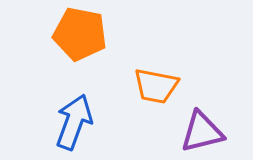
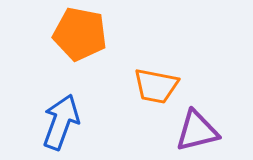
blue arrow: moved 13 px left
purple triangle: moved 5 px left, 1 px up
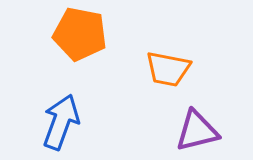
orange trapezoid: moved 12 px right, 17 px up
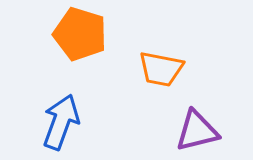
orange pentagon: rotated 6 degrees clockwise
orange trapezoid: moved 7 px left
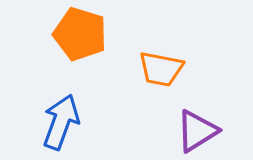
purple triangle: rotated 18 degrees counterclockwise
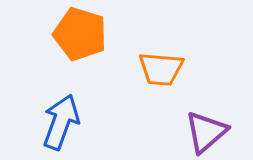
orange trapezoid: rotated 6 degrees counterclockwise
purple triangle: moved 9 px right, 1 px down; rotated 9 degrees counterclockwise
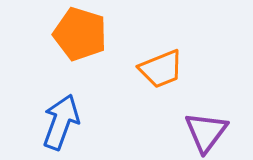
orange trapezoid: rotated 27 degrees counterclockwise
purple triangle: rotated 12 degrees counterclockwise
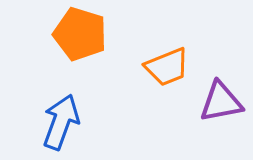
orange trapezoid: moved 6 px right, 2 px up
purple triangle: moved 15 px right, 30 px up; rotated 42 degrees clockwise
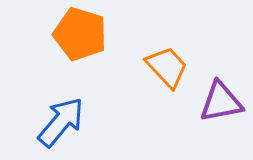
orange trapezoid: rotated 111 degrees counterclockwise
blue arrow: rotated 20 degrees clockwise
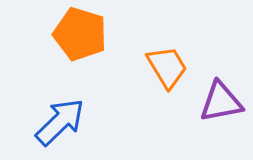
orange trapezoid: rotated 12 degrees clockwise
blue arrow: moved 1 px left; rotated 6 degrees clockwise
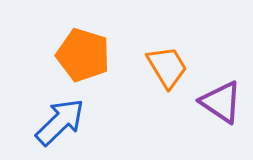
orange pentagon: moved 3 px right, 21 px down
purple triangle: rotated 45 degrees clockwise
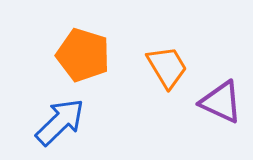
purple triangle: rotated 9 degrees counterclockwise
